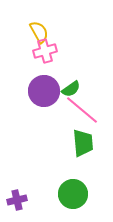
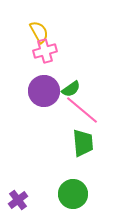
purple cross: moved 1 px right; rotated 24 degrees counterclockwise
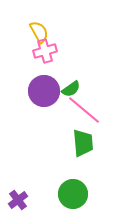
pink line: moved 2 px right
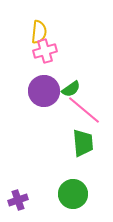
yellow semicircle: rotated 35 degrees clockwise
purple cross: rotated 18 degrees clockwise
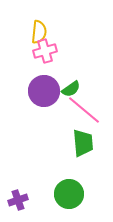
green circle: moved 4 px left
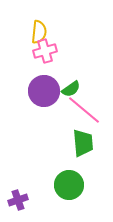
green circle: moved 9 px up
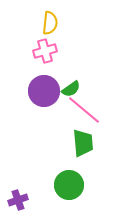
yellow semicircle: moved 11 px right, 9 px up
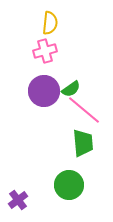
purple cross: rotated 18 degrees counterclockwise
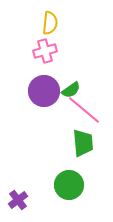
green semicircle: moved 1 px down
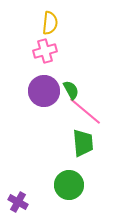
green semicircle: rotated 84 degrees counterclockwise
pink line: moved 1 px right, 1 px down
purple cross: moved 2 px down; rotated 24 degrees counterclockwise
